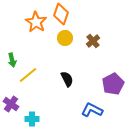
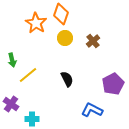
orange star: moved 1 px down
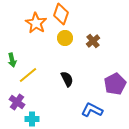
purple pentagon: moved 2 px right
purple cross: moved 6 px right, 2 px up
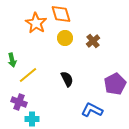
orange diamond: rotated 35 degrees counterclockwise
purple cross: moved 2 px right; rotated 14 degrees counterclockwise
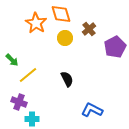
brown cross: moved 4 px left, 12 px up
green arrow: rotated 32 degrees counterclockwise
purple pentagon: moved 37 px up
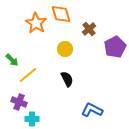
yellow circle: moved 11 px down
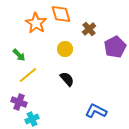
green arrow: moved 7 px right, 5 px up
black semicircle: rotated 14 degrees counterclockwise
blue L-shape: moved 4 px right, 1 px down
cyan cross: rotated 24 degrees counterclockwise
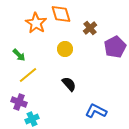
brown cross: moved 1 px right, 1 px up
black semicircle: moved 2 px right, 5 px down
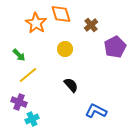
brown cross: moved 1 px right, 3 px up
black semicircle: moved 2 px right, 1 px down
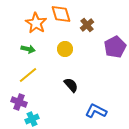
brown cross: moved 4 px left
green arrow: moved 9 px right, 6 px up; rotated 32 degrees counterclockwise
